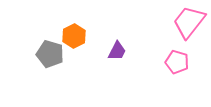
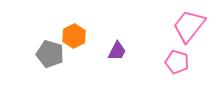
pink trapezoid: moved 4 px down
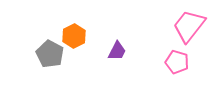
gray pentagon: rotated 12 degrees clockwise
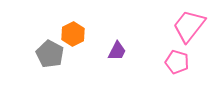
orange hexagon: moved 1 px left, 2 px up
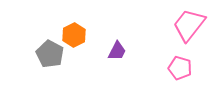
pink trapezoid: moved 1 px up
orange hexagon: moved 1 px right, 1 px down
pink pentagon: moved 3 px right, 6 px down
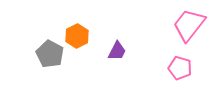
orange hexagon: moved 3 px right, 1 px down
